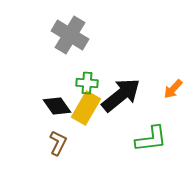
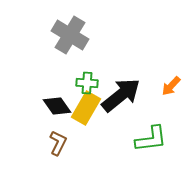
orange arrow: moved 2 px left, 3 px up
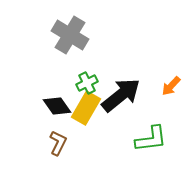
green cross: rotated 30 degrees counterclockwise
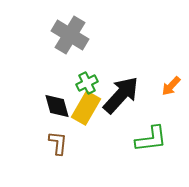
black arrow: rotated 9 degrees counterclockwise
black diamond: rotated 20 degrees clockwise
brown L-shape: rotated 20 degrees counterclockwise
